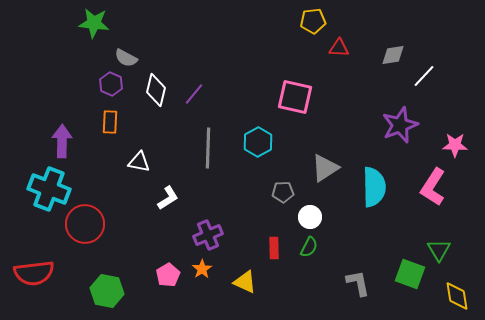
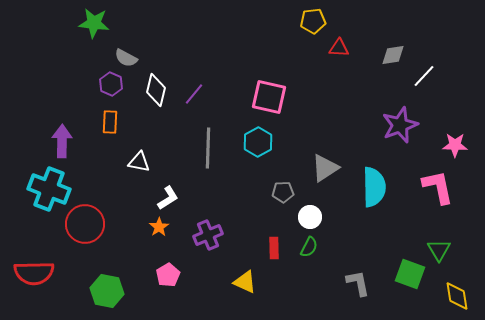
pink square: moved 26 px left
pink L-shape: moved 5 px right; rotated 135 degrees clockwise
orange star: moved 43 px left, 42 px up
red semicircle: rotated 6 degrees clockwise
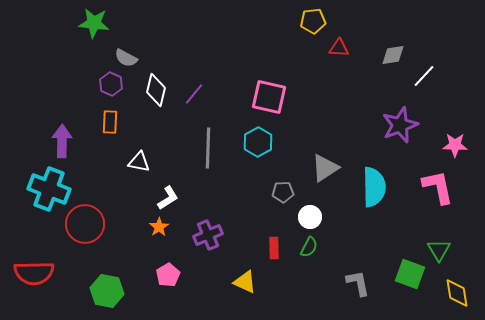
yellow diamond: moved 3 px up
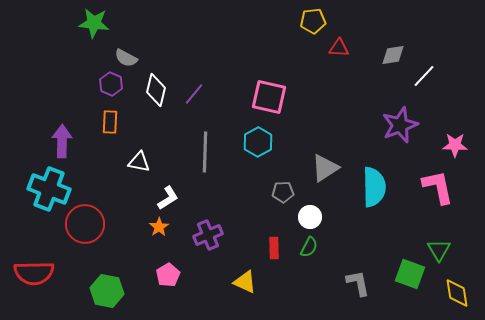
gray line: moved 3 px left, 4 px down
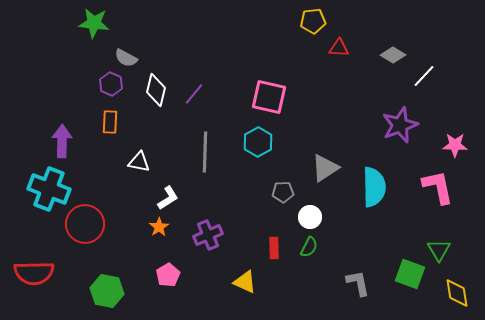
gray diamond: rotated 40 degrees clockwise
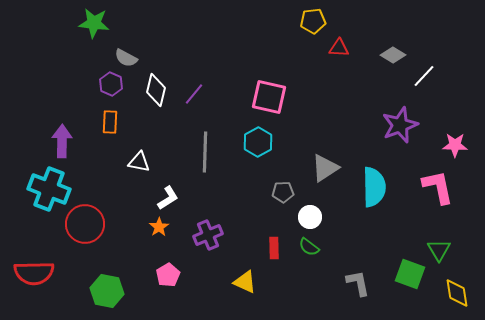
green semicircle: rotated 100 degrees clockwise
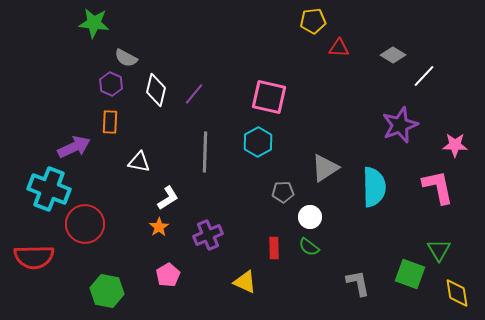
purple arrow: moved 12 px right, 6 px down; rotated 64 degrees clockwise
red semicircle: moved 16 px up
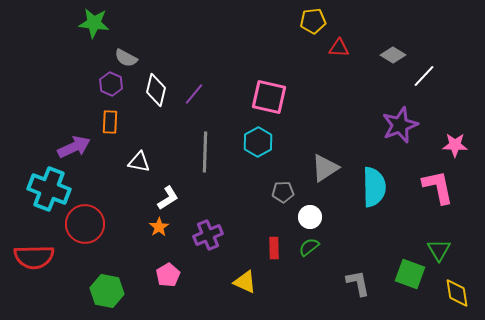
green semicircle: rotated 105 degrees clockwise
